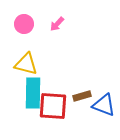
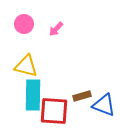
pink arrow: moved 1 px left, 5 px down
yellow triangle: moved 2 px down
cyan rectangle: moved 2 px down
red square: moved 1 px right, 5 px down
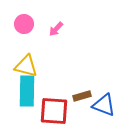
cyan rectangle: moved 6 px left, 4 px up
